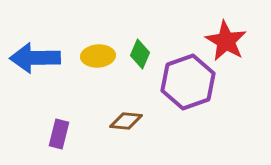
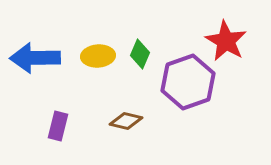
brown diamond: rotated 8 degrees clockwise
purple rectangle: moved 1 px left, 8 px up
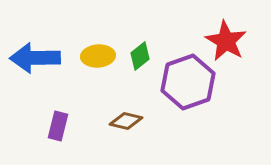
green diamond: moved 2 px down; rotated 28 degrees clockwise
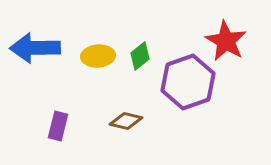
blue arrow: moved 10 px up
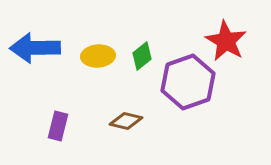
green diamond: moved 2 px right
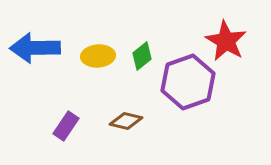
purple rectangle: moved 8 px right; rotated 20 degrees clockwise
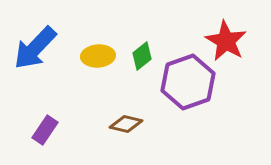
blue arrow: rotated 45 degrees counterclockwise
brown diamond: moved 3 px down
purple rectangle: moved 21 px left, 4 px down
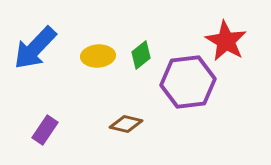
green diamond: moved 1 px left, 1 px up
purple hexagon: rotated 12 degrees clockwise
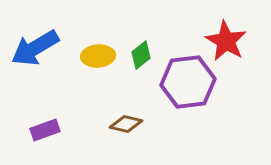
blue arrow: rotated 15 degrees clockwise
purple rectangle: rotated 36 degrees clockwise
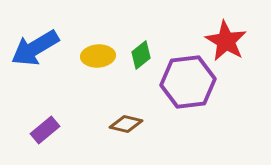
purple rectangle: rotated 20 degrees counterclockwise
